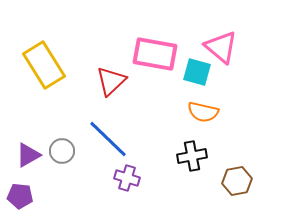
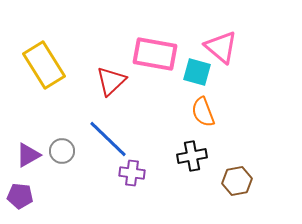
orange semicircle: rotated 56 degrees clockwise
purple cross: moved 5 px right, 5 px up; rotated 10 degrees counterclockwise
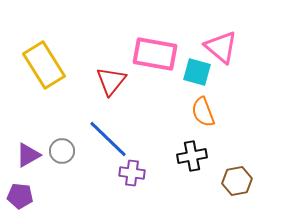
red triangle: rotated 8 degrees counterclockwise
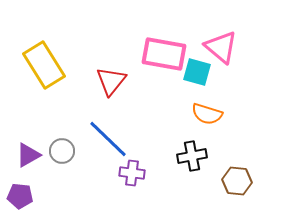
pink rectangle: moved 9 px right
orange semicircle: moved 4 px right, 2 px down; rotated 52 degrees counterclockwise
brown hexagon: rotated 16 degrees clockwise
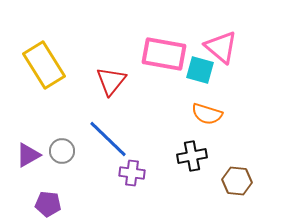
cyan square: moved 3 px right, 2 px up
purple pentagon: moved 28 px right, 8 px down
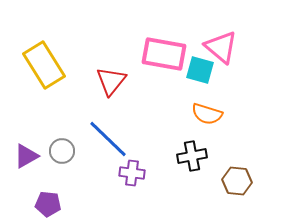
purple triangle: moved 2 px left, 1 px down
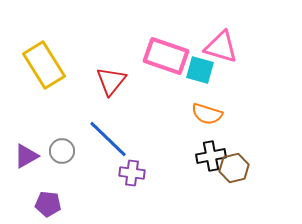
pink triangle: rotated 24 degrees counterclockwise
pink rectangle: moved 2 px right, 2 px down; rotated 9 degrees clockwise
black cross: moved 19 px right
brown hexagon: moved 3 px left, 13 px up; rotated 20 degrees counterclockwise
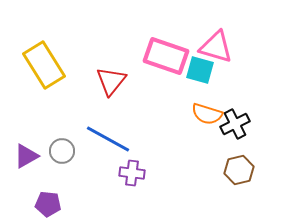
pink triangle: moved 5 px left
blue line: rotated 15 degrees counterclockwise
black cross: moved 24 px right, 32 px up; rotated 16 degrees counterclockwise
brown hexagon: moved 5 px right, 2 px down
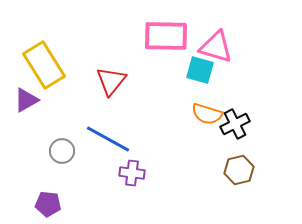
pink rectangle: moved 20 px up; rotated 18 degrees counterclockwise
purple triangle: moved 56 px up
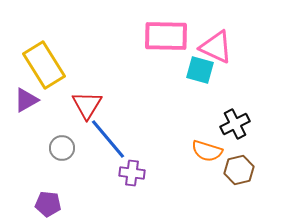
pink triangle: rotated 9 degrees clockwise
red triangle: moved 24 px left, 24 px down; rotated 8 degrees counterclockwise
orange semicircle: moved 37 px down
blue line: rotated 21 degrees clockwise
gray circle: moved 3 px up
